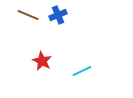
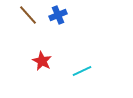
brown line: rotated 25 degrees clockwise
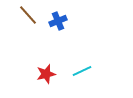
blue cross: moved 6 px down
red star: moved 4 px right, 13 px down; rotated 30 degrees clockwise
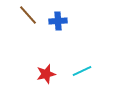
blue cross: rotated 18 degrees clockwise
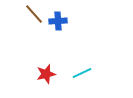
brown line: moved 6 px right, 1 px up
cyan line: moved 2 px down
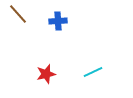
brown line: moved 16 px left
cyan line: moved 11 px right, 1 px up
